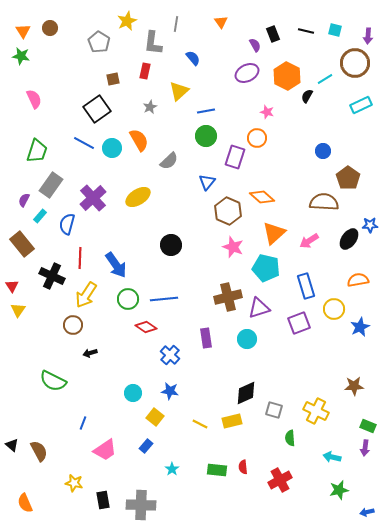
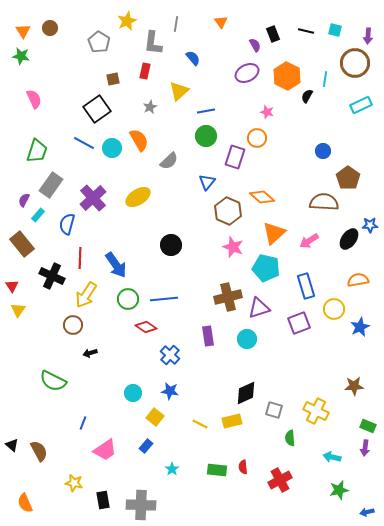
cyan line at (325, 79): rotated 49 degrees counterclockwise
cyan rectangle at (40, 216): moved 2 px left, 1 px up
purple rectangle at (206, 338): moved 2 px right, 2 px up
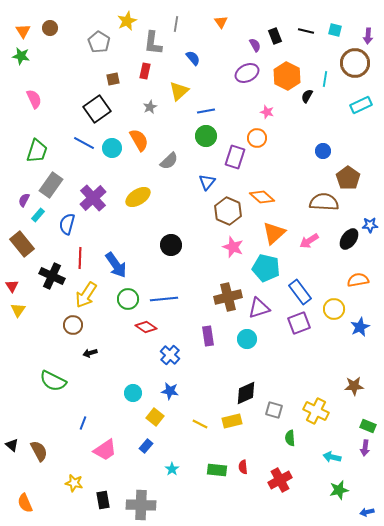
black rectangle at (273, 34): moved 2 px right, 2 px down
blue rectangle at (306, 286): moved 6 px left, 6 px down; rotated 20 degrees counterclockwise
